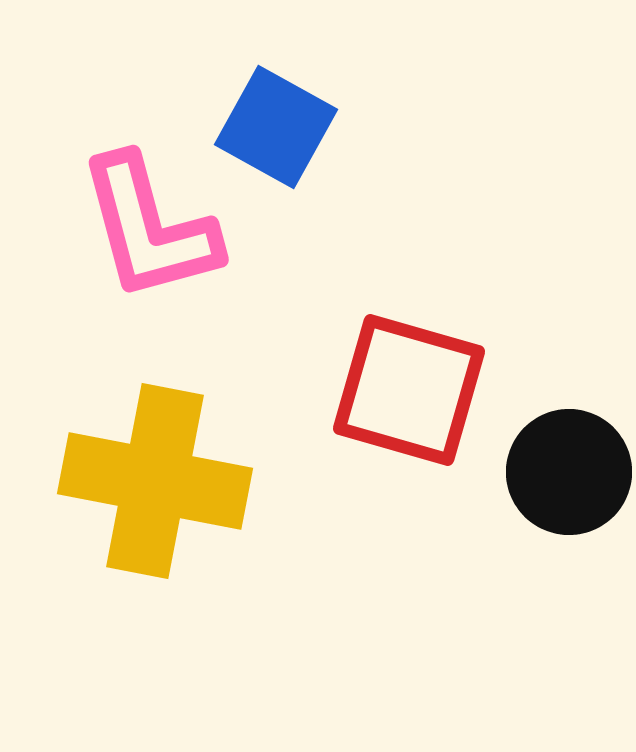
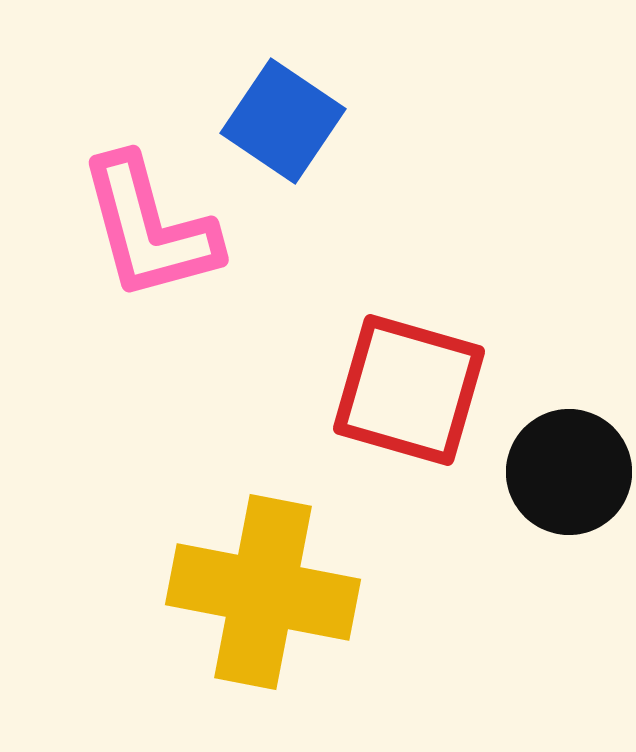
blue square: moved 7 px right, 6 px up; rotated 5 degrees clockwise
yellow cross: moved 108 px right, 111 px down
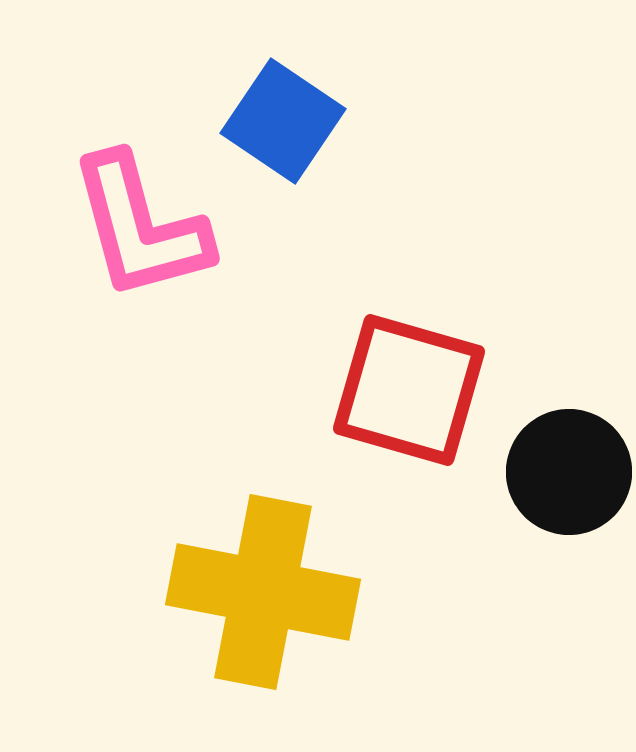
pink L-shape: moved 9 px left, 1 px up
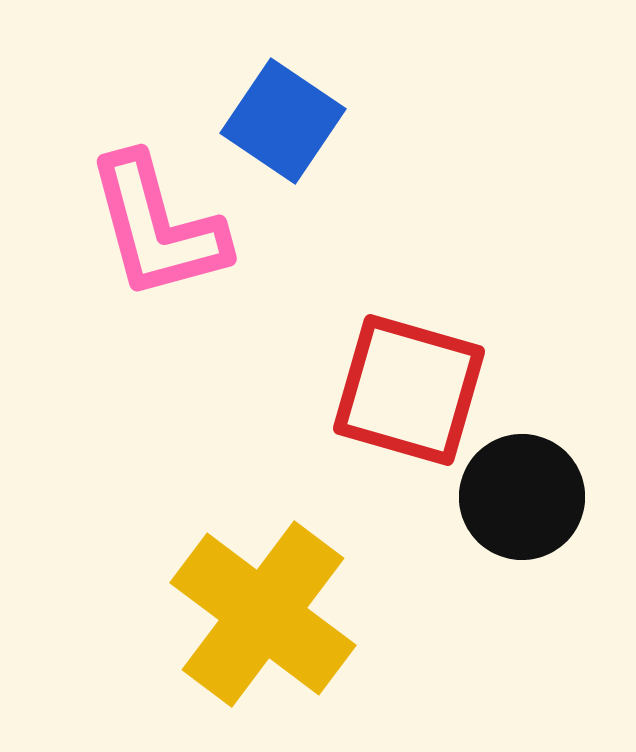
pink L-shape: moved 17 px right
black circle: moved 47 px left, 25 px down
yellow cross: moved 22 px down; rotated 26 degrees clockwise
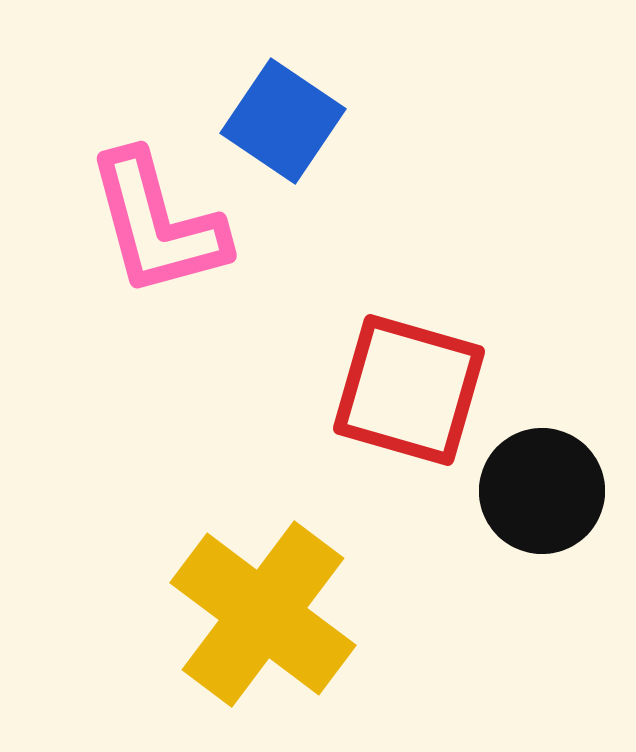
pink L-shape: moved 3 px up
black circle: moved 20 px right, 6 px up
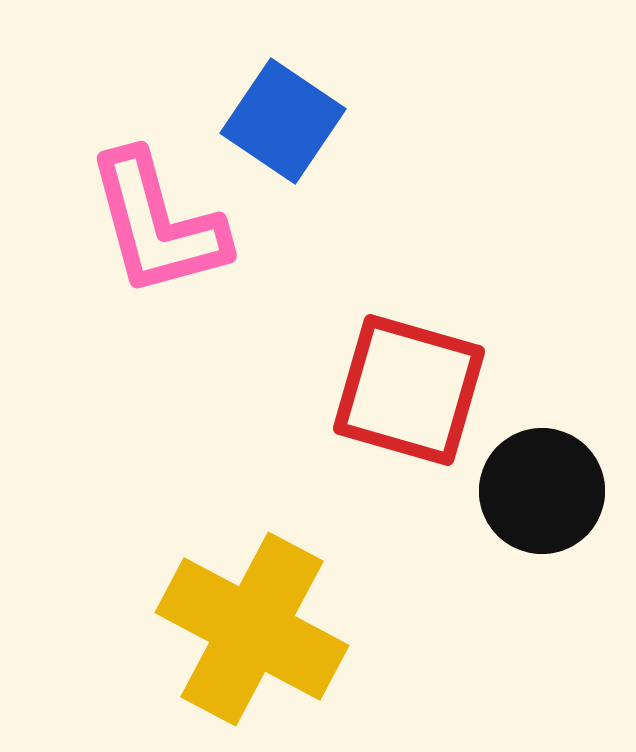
yellow cross: moved 11 px left, 15 px down; rotated 9 degrees counterclockwise
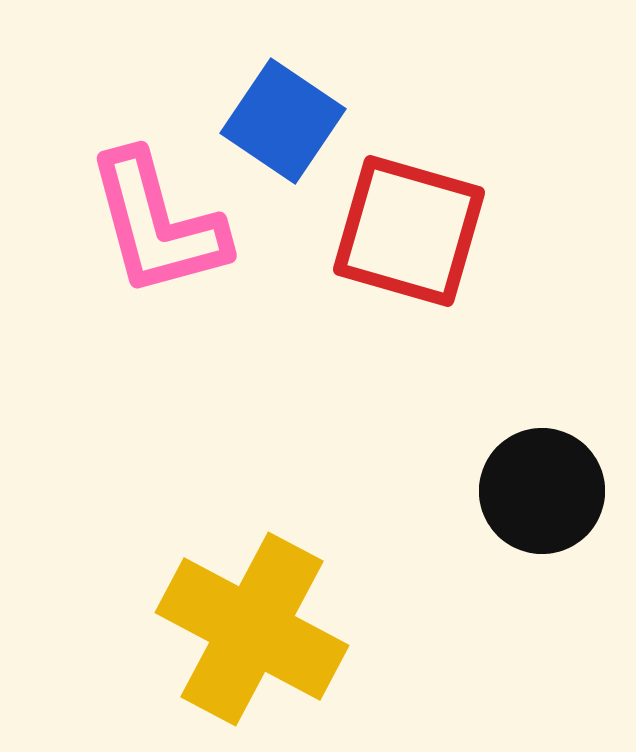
red square: moved 159 px up
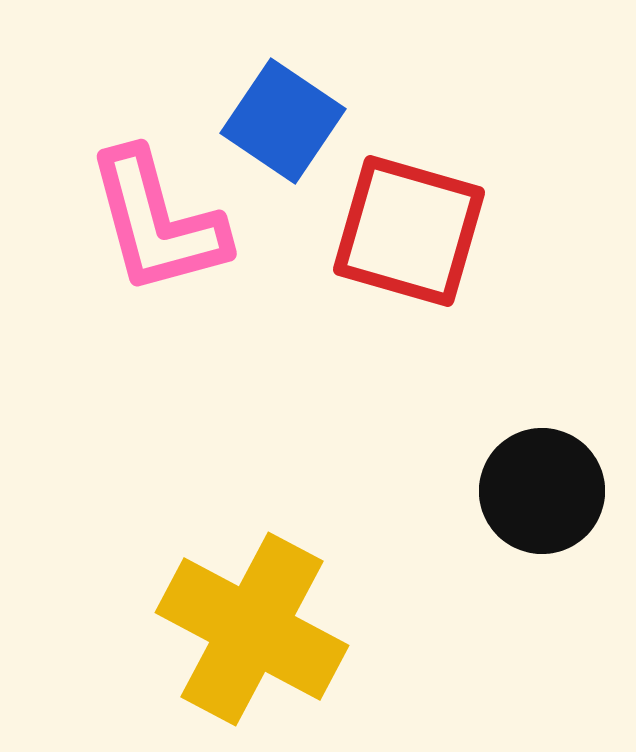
pink L-shape: moved 2 px up
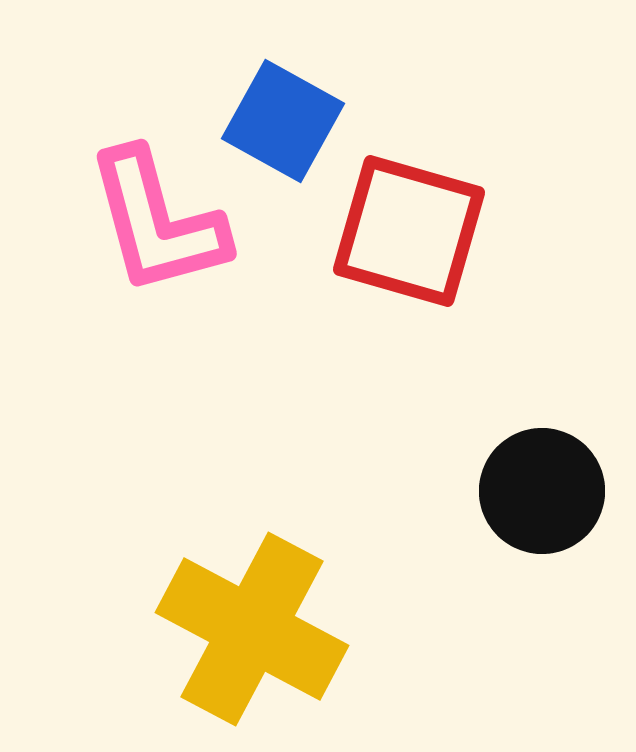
blue square: rotated 5 degrees counterclockwise
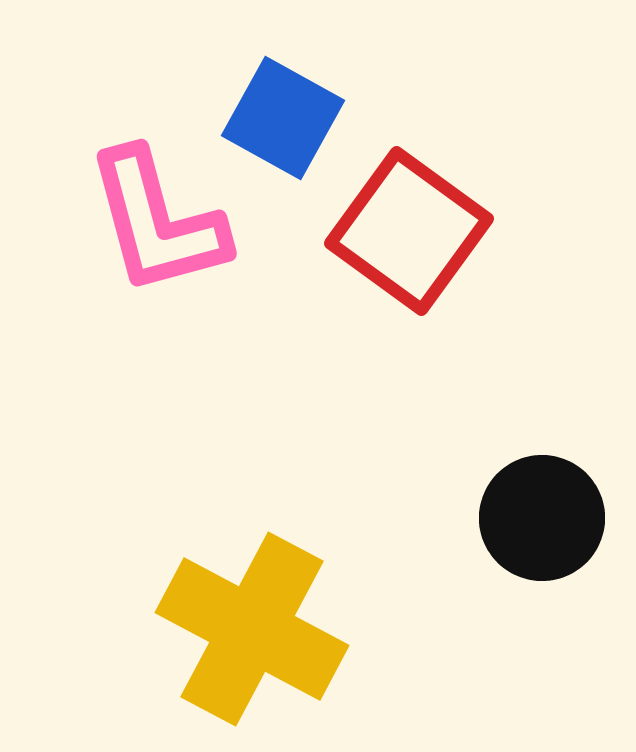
blue square: moved 3 px up
red square: rotated 20 degrees clockwise
black circle: moved 27 px down
